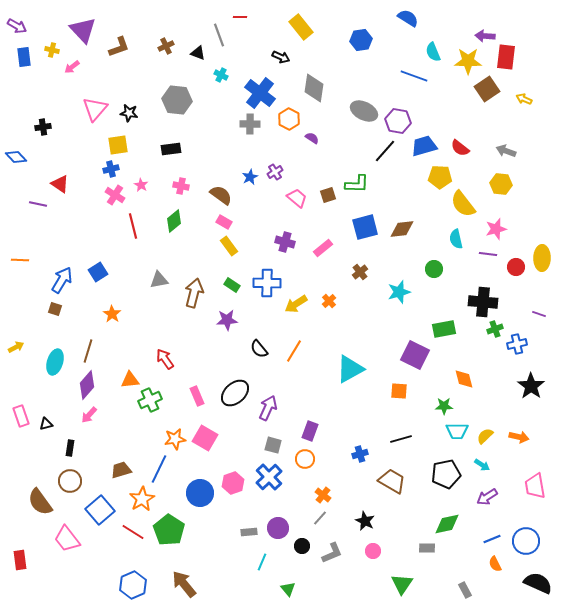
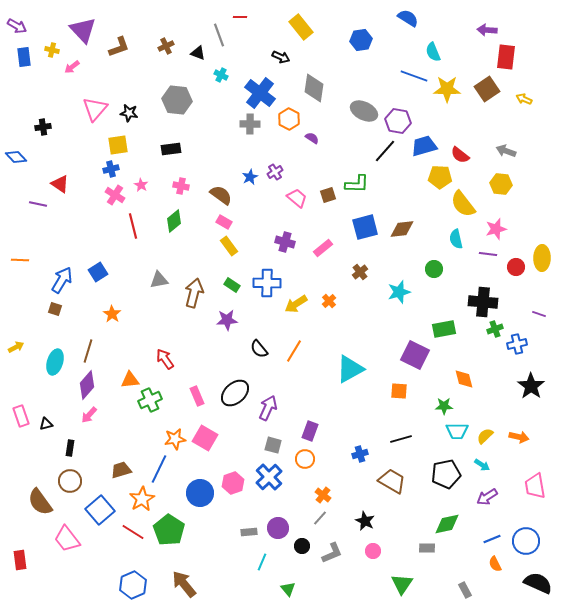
purple arrow at (485, 36): moved 2 px right, 6 px up
yellow star at (468, 61): moved 21 px left, 28 px down
red semicircle at (460, 148): moved 7 px down
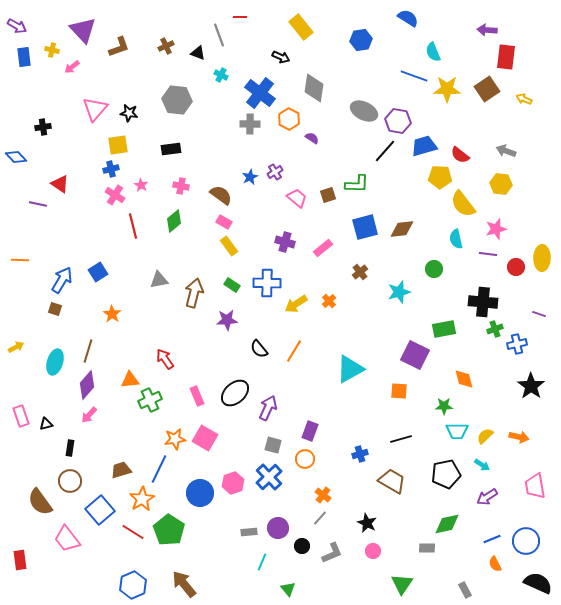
black star at (365, 521): moved 2 px right, 2 px down
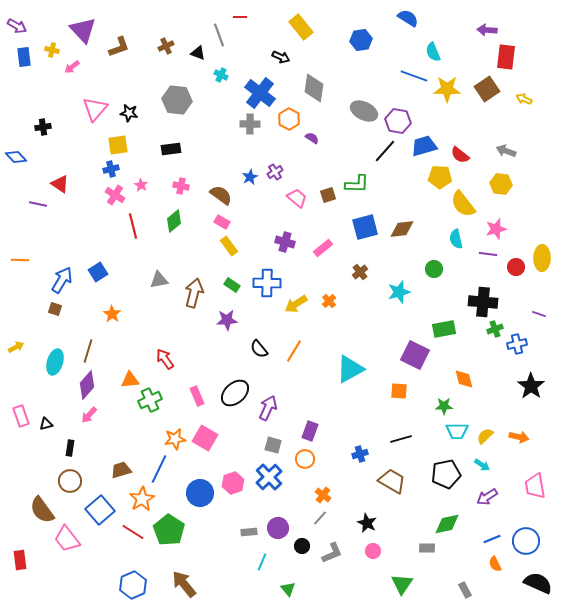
pink rectangle at (224, 222): moved 2 px left
brown semicircle at (40, 502): moved 2 px right, 8 px down
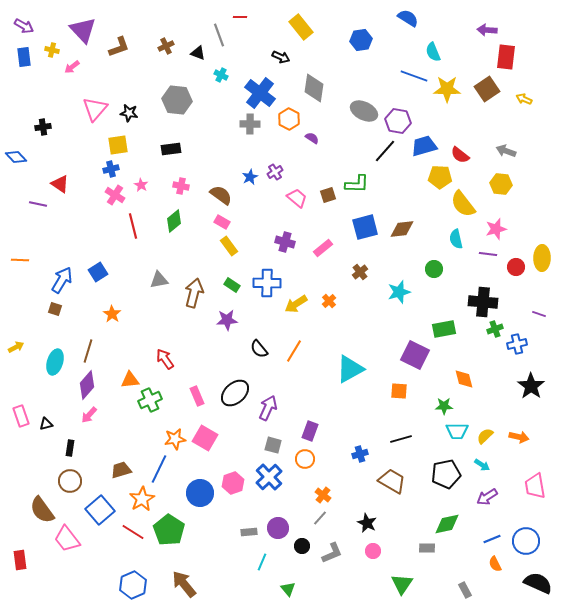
purple arrow at (17, 26): moved 7 px right
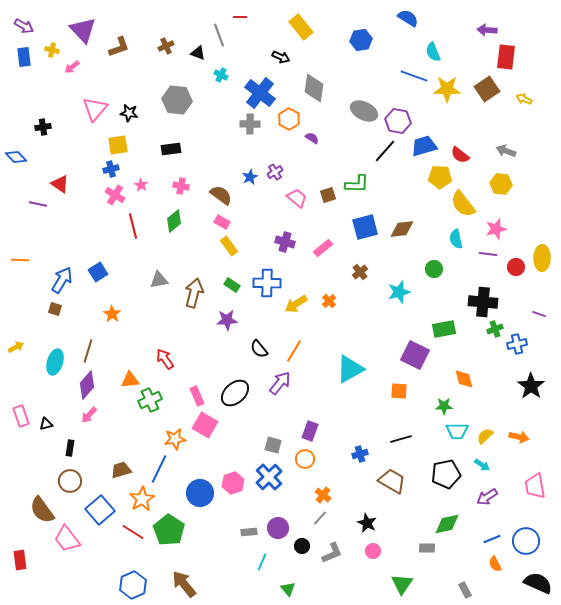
purple arrow at (268, 408): moved 12 px right, 25 px up; rotated 15 degrees clockwise
pink square at (205, 438): moved 13 px up
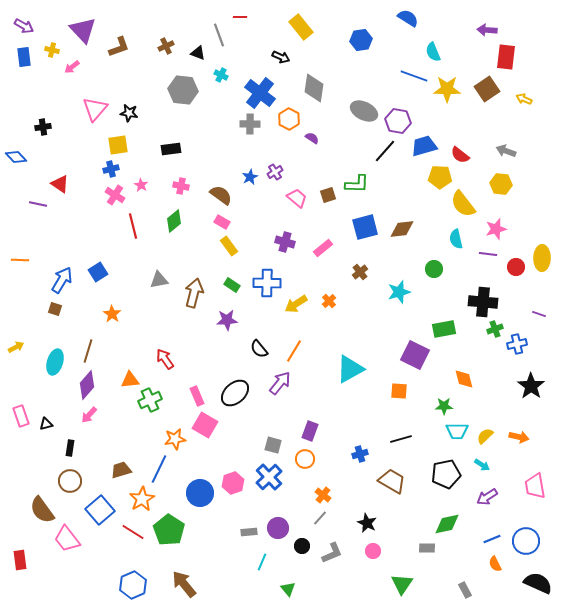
gray hexagon at (177, 100): moved 6 px right, 10 px up
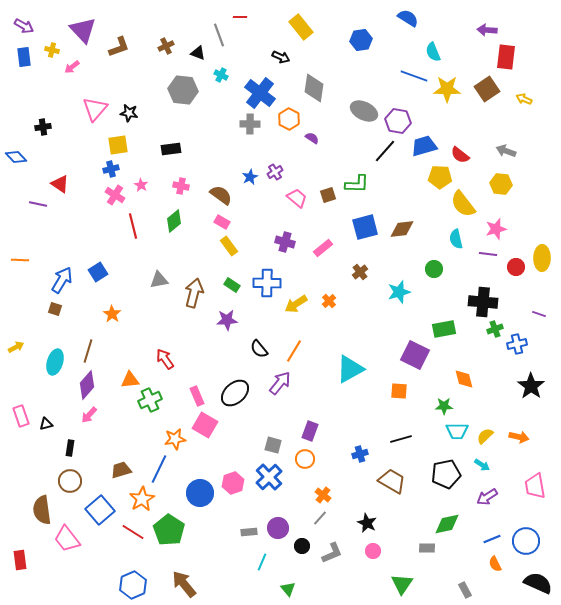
brown semicircle at (42, 510): rotated 28 degrees clockwise
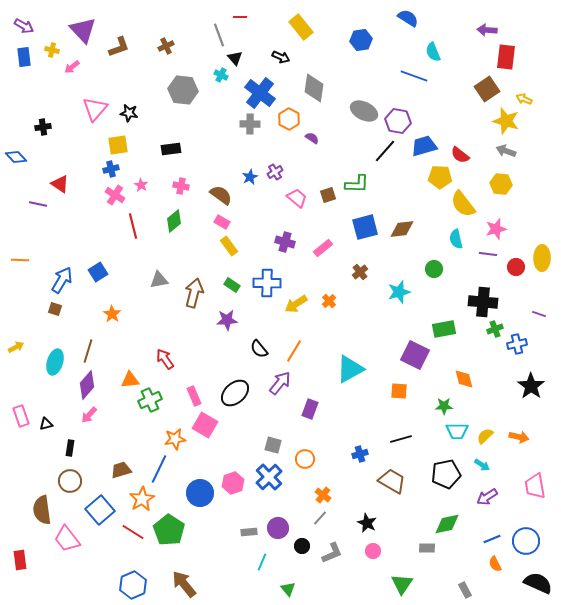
black triangle at (198, 53): moved 37 px right, 5 px down; rotated 28 degrees clockwise
yellow star at (447, 89): moved 59 px right, 32 px down; rotated 16 degrees clockwise
pink rectangle at (197, 396): moved 3 px left
purple rectangle at (310, 431): moved 22 px up
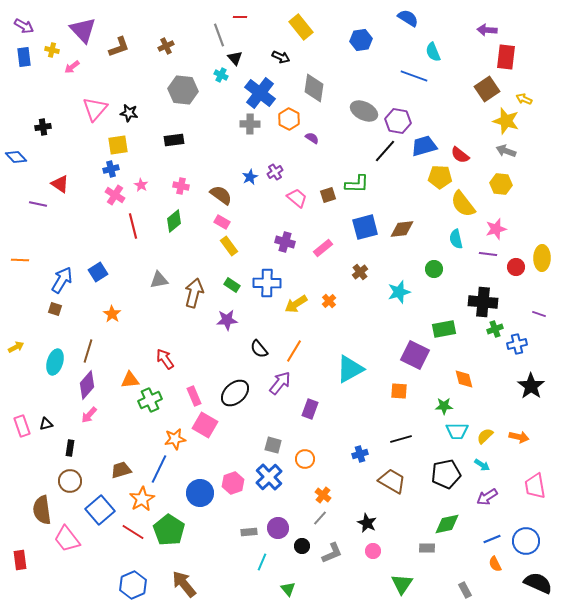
black rectangle at (171, 149): moved 3 px right, 9 px up
pink rectangle at (21, 416): moved 1 px right, 10 px down
